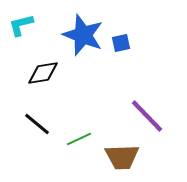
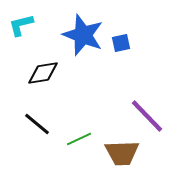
brown trapezoid: moved 4 px up
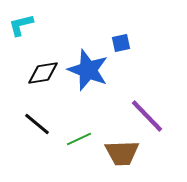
blue star: moved 5 px right, 35 px down
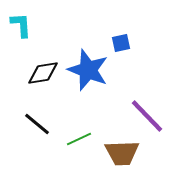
cyan L-shape: rotated 100 degrees clockwise
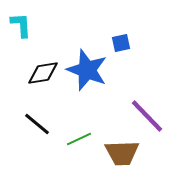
blue star: moved 1 px left
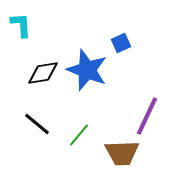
blue square: rotated 12 degrees counterclockwise
purple line: rotated 69 degrees clockwise
green line: moved 4 px up; rotated 25 degrees counterclockwise
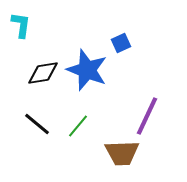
cyan L-shape: rotated 12 degrees clockwise
green line: moved 1 px left, 9 px up
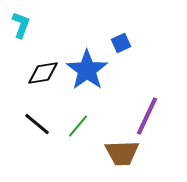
cyan L-shape: rotated 12 degrees clockwise
blue star: rotated 15 degrees clockwise
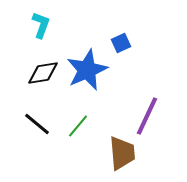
cyan L-shape: moved 20 px right
blue star: rotated 12 degrees clockwise
brown trapezoid: rotated 93 degrees counterclockwise
